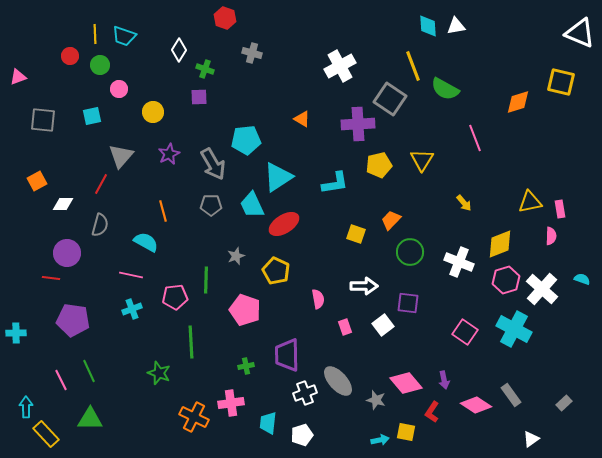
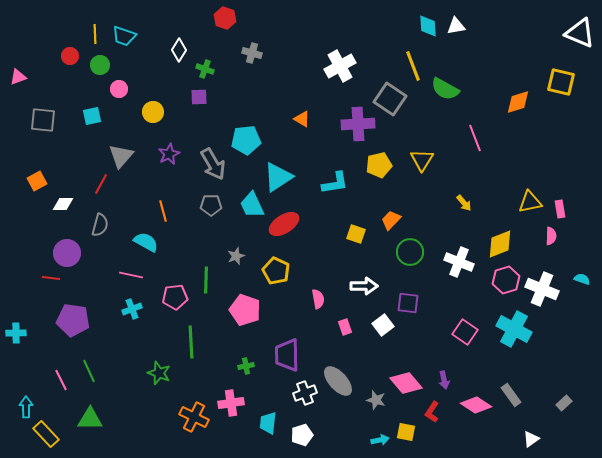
white cross at (542, 289): rotated 20 degrees counterclockwise
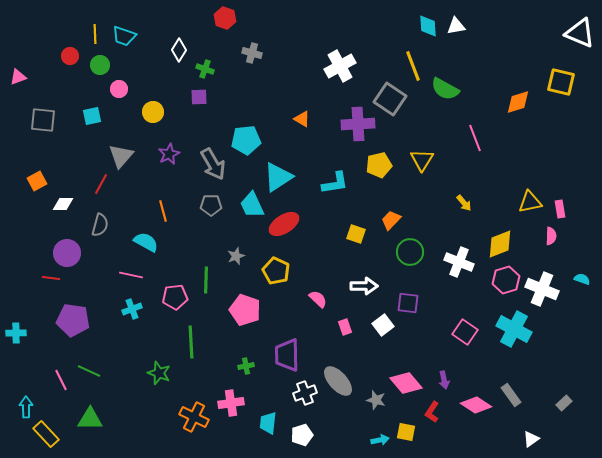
pink semicircle at (318, 299): rotated 36 degrees counterclockwise
green line at (89, 371): rotated 40 degrees counterclockwise
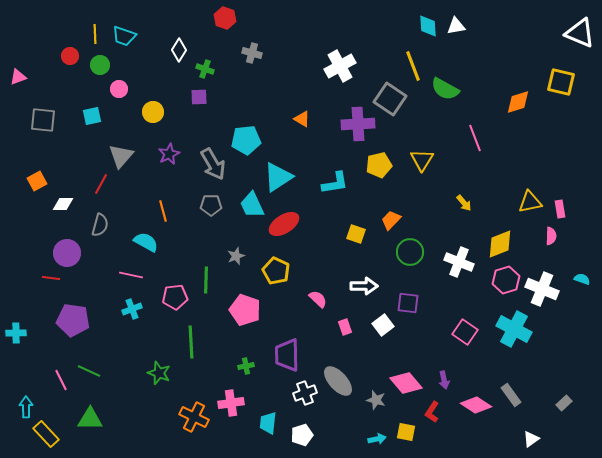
cyan arrow at (380, 440): moved 3 px left, 1 px up
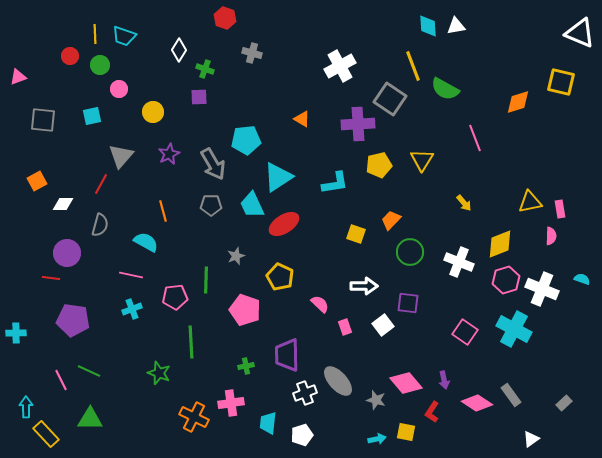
yellow pentagon at (276, 271): moved 4 px right, 6 px down
pink semicircle at (318, 299): moved 2 px right, 5 px down
pink diamond at (476, 405): moved 1 px right, 2 px up
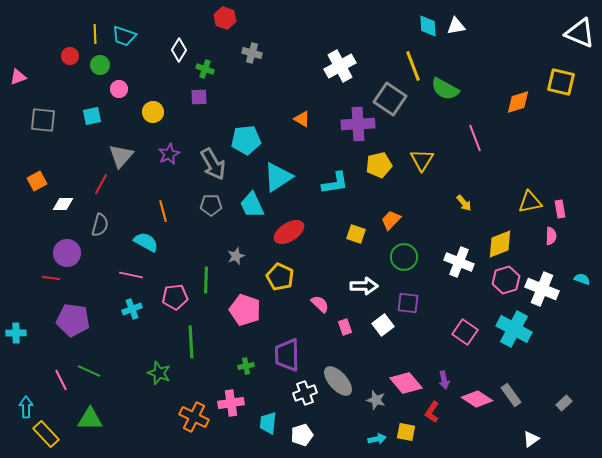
red ellipse at (284, 224): moved 5 px right, 8 px down
green circle at (410, 252): moved 6 px left, 5 px down
pink diamond at (477, 403): moved 4 px up
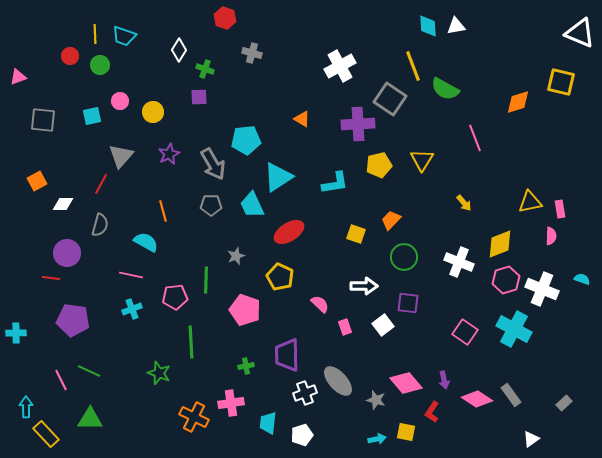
pink circle at (119, 89): moved 1 px right, 12 px down
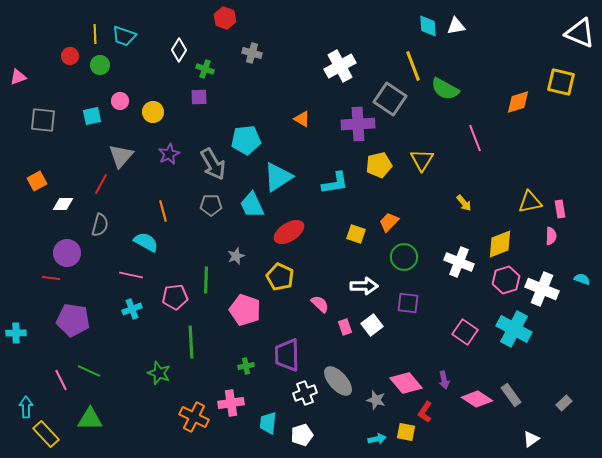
orange trapezoid at (391, 220): moved 2 px left, 2 px down
white square at (383, 325): moved 11 px left
red L-shape at (432, 412): moved 7 px left
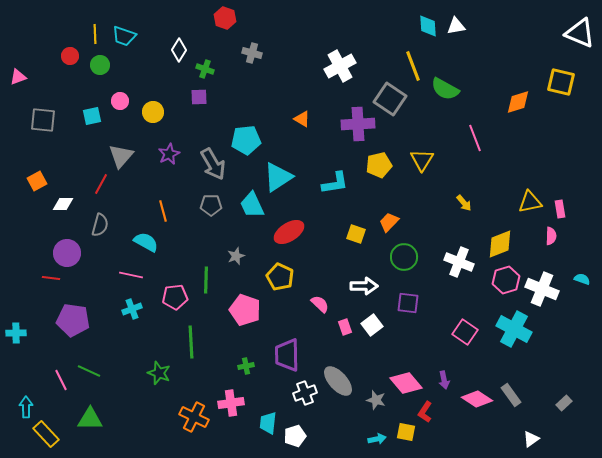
white pentagon at (302, 435): moved 7 px left, 1 px down
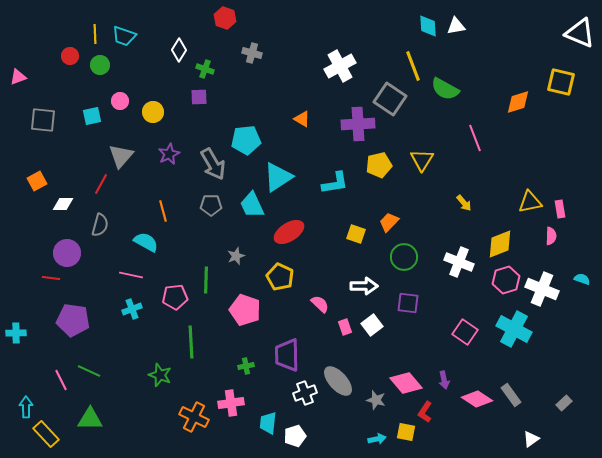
green star at (159, 373): moved 1 px right, 2 px down
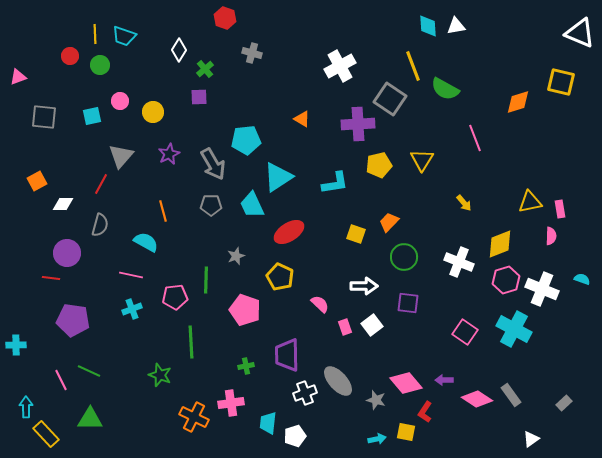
green cross at (205, 69): rotated 30 degrees clockwise
gray square at (43, 120): moved 1 px right, 3 px up
cyan cross at (16, 333): moved 12 px down
purple arrow at (444, 380): rotated 102 degrees clockwise
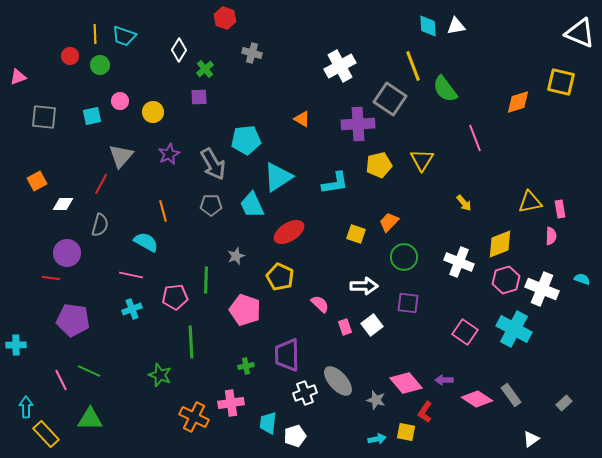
green semicircle at (445, 89): rotated 24 degrees clockwise
